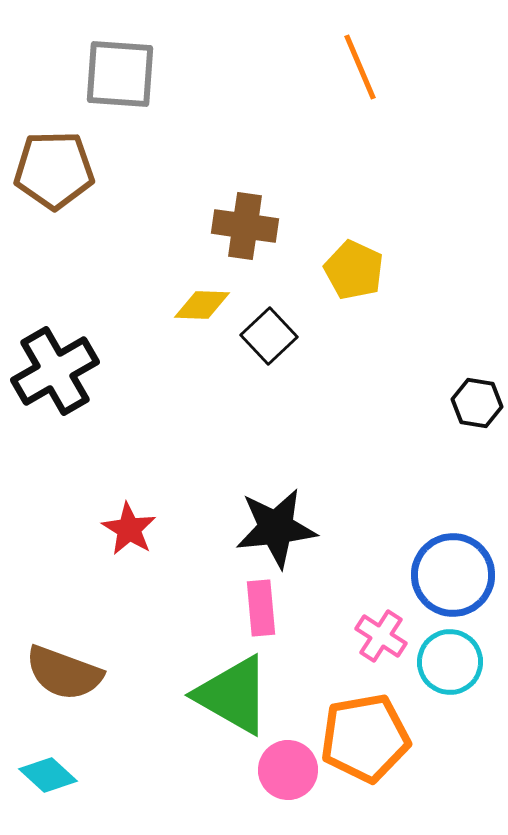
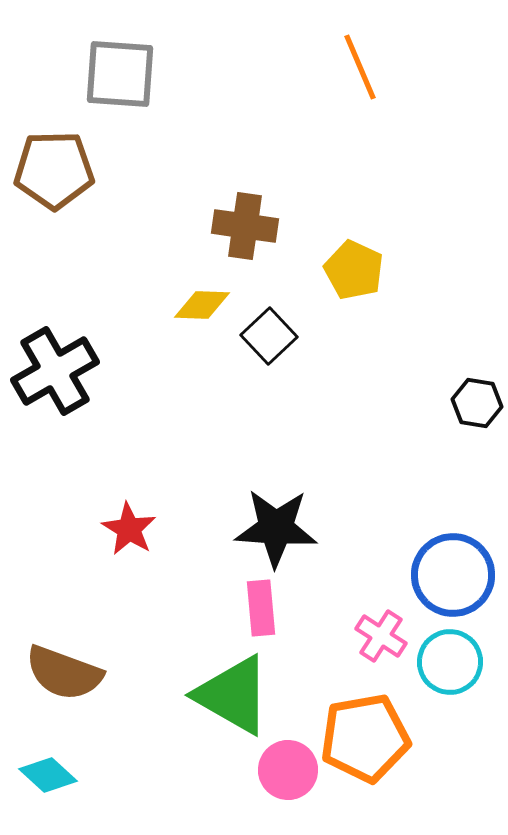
black star: rotated 10 degrees clockwise
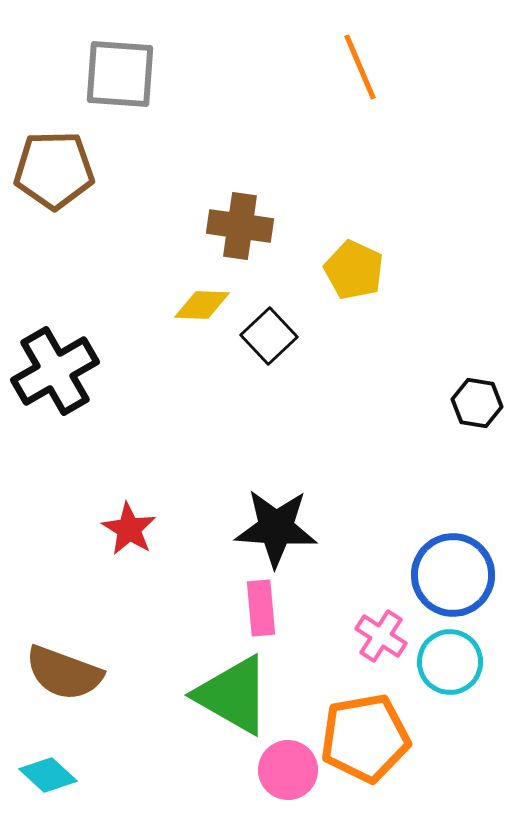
brown cross: moved 5 px left
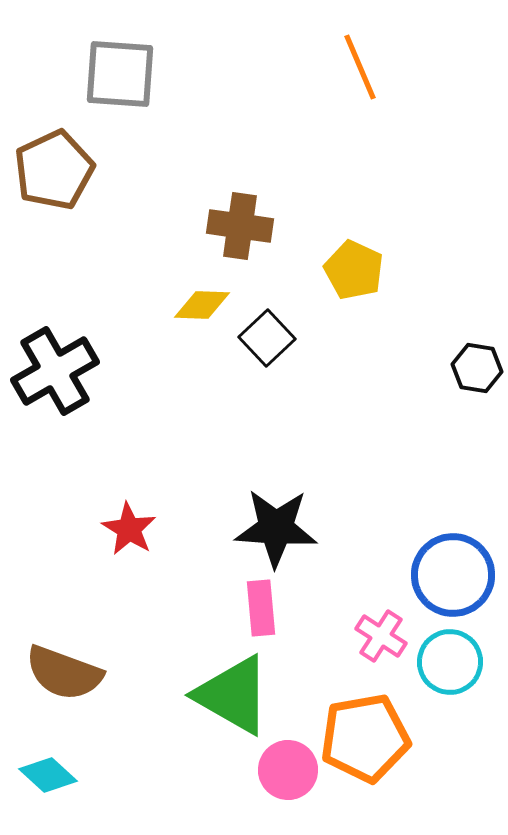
brown pentagon: rotated 24 degrees counterclockwise
black square: moved 2 px left, 2 px down
black hexagon: moved 35 px up
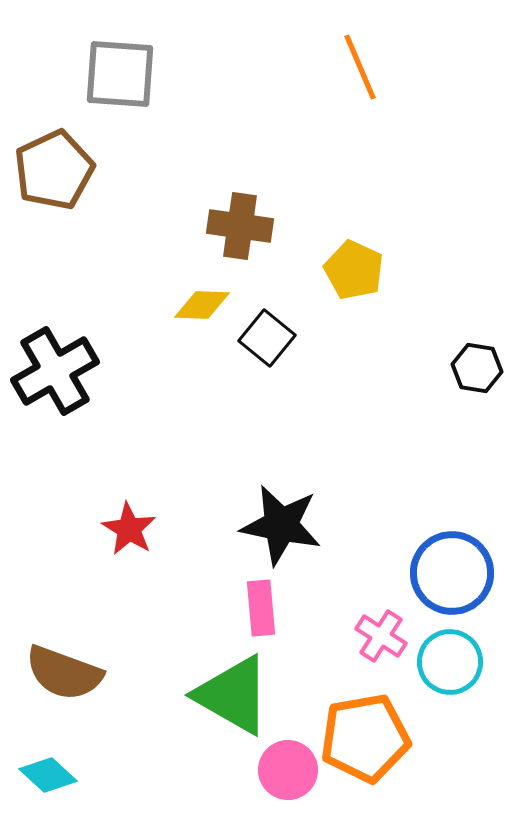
black square: rotated 8 degrees counterclockwise
black star: moved 5 px right, 3 px up; rotated 8 degrees clockwise
blue circle: moved 1 px left, 2 px up
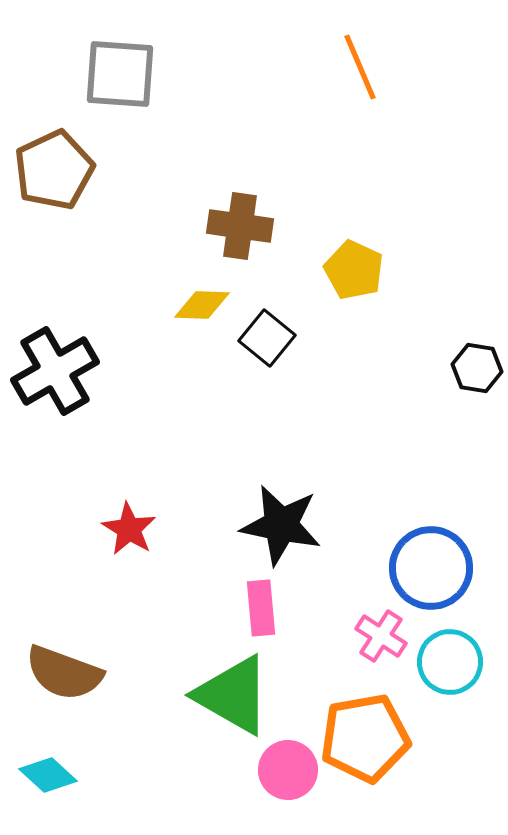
blue circle: moved 21 px left, 5 px up
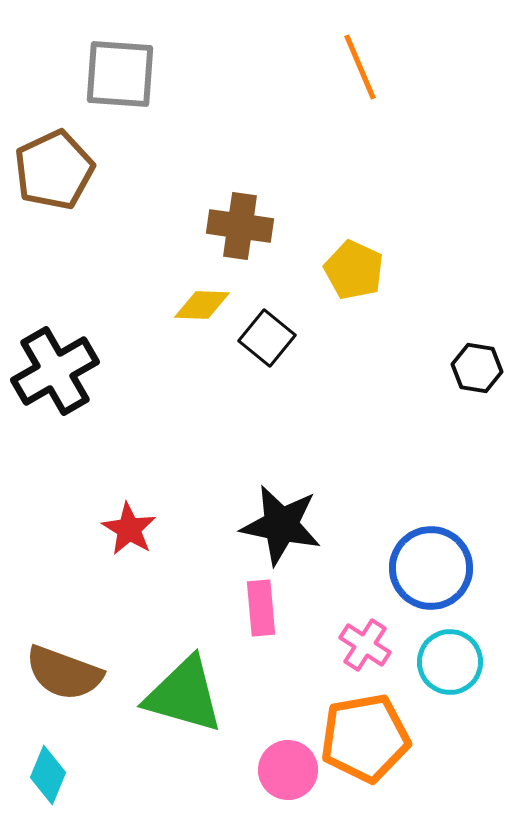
pink cross: moved 16 px left, 9 px down
green triangle: moved 49 px left; rotated 14 degrees counterclockwise
cyan diamond: rotated 70 degrees clockwise
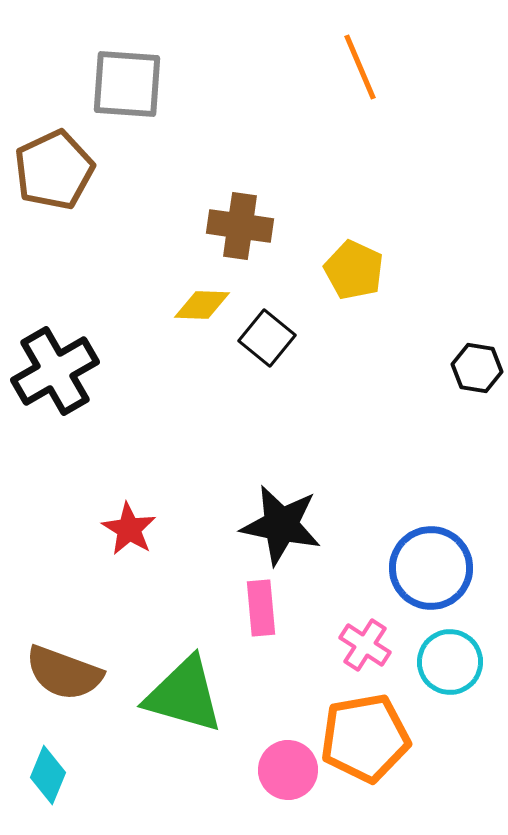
gray square: moved 7 px right, 10 px down
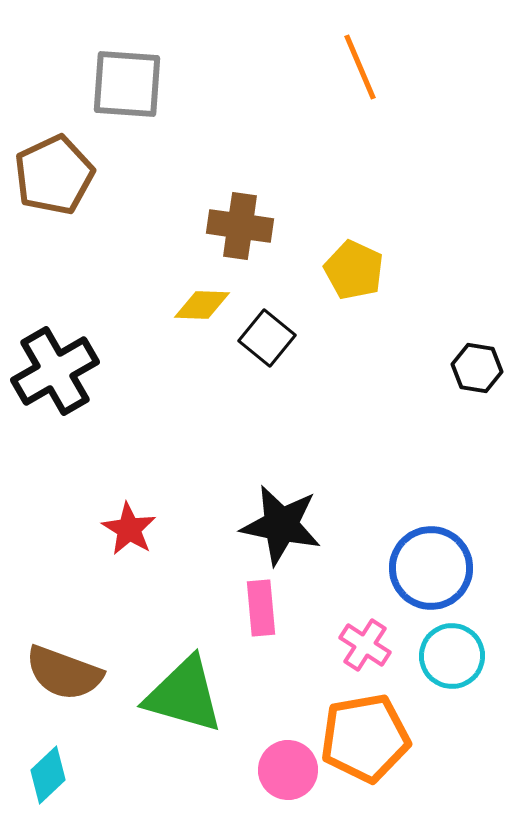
brown pentagon: moved 5 px down
cyan circle: moved 2 px right, 6 px up
cyan diamond: rotated 24 degrees clockwise
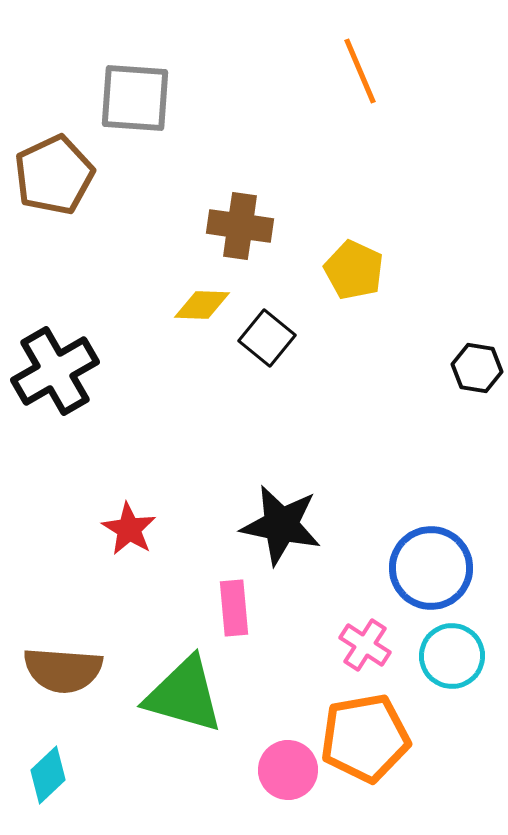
orange line: moved 4 px down
gray square: moved 8 px right, 14 px down
pink rectangle: moved 27 px left
brown semicircle: moved 1 px left, 3 px up; rotated 16 degrees counterclockwise
